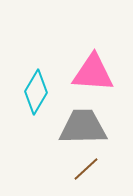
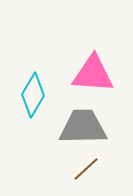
pink triangle: moved 1 px down
cyan diamond: moved 3 px left, 3 px down
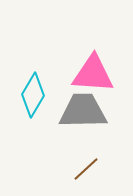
gray trapezoid: moved 16 px up
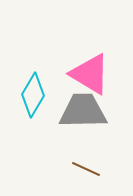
pink triangle: moved 3 px left; rotated 27 degrees clockwise
brown line: rotated 68 degrees clockwise
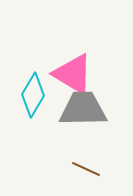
pink triangle: moved 17 px left
gray trapezoid: moved 2 px up
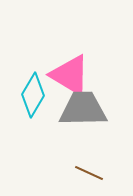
pink triangle: moved 3 px left, 1 px down
brown line: moved 3 px right, 4 px down
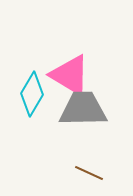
cyan diamond: moved 1 px left, 1 px up
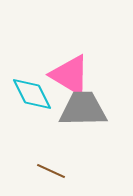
cyan diamond: rotated 57 degrees counterclockwise
brown line: moved 38 px left, 2 px up
